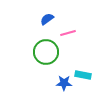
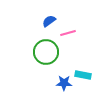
blue semicircle: moved 2 px right, 2 px down
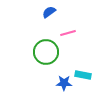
blue semicircle: moved 9 px up
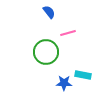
blue semicircle: rotated 88 degrees clockwise
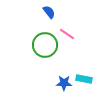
pink line: moved 1 px left, 1 px down; rotated 49 degrees clockwise
green circle: moved 1 px left, 7 px up
cyan rectangle: moved 1 px right, 4 px down
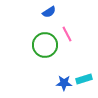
blue semicircle: rotated 96 degrees clockwise
pink line: rotated 28 degrees clockwise
cyan rectangle: rotated 28 degrees counterclockwise
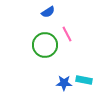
blue semicircle: moved 1 px left
cyan rectangle: moved 1 px down; rotated 28 degrees clockwise
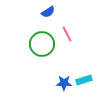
green circle: moved 3 px left, 1 px up
cyan rectangle: rotated 28 degrees counterclockwise
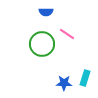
blue semicircle: moved 2 px left; rotated 32 degrees clockwise
pink line: rotated 28 degrees counterclockwise
cyan rectangle: moved 1 px right, 2 px up; rotated 56 degrees counterclockwise
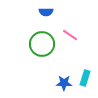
pink line: moved 3 px right, 1 px down
